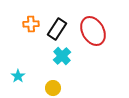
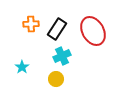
cyan cross: rotated 18 degrees clockwise
cyan star: moved 4 px right, 9 px up
yellow circle: moved 3 px right, 9 px up
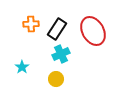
cyan cross: moved 1 px left, 2 px up
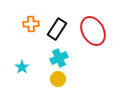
cyan cross: moved 2 px left, 4 px down
yellow circle: moved 2 px right
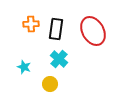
black rectangle: moved 1 px left; rotated 25 degrees counterclockwise
cyan cross: moved 1 px down; rotated 24 degrees counterclockwise
cyan star: moved 2 px right; rotated 16 degrees counterclockwise
yellow circle: moved 8 px left, 5 px down
